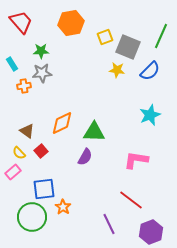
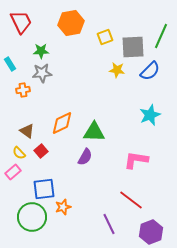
red trapezoid: rotated 15 degrees clockwise
gray square: moved 5 px right; rotated 25 degrees counterclockwise
cyan rectangle: moved 2 px left
orange cross: moved 1 px left, 4 px down
orange star: rotated 21 degrees clockwise
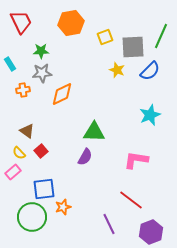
yellow star: rotated 14 degrees clockwise
orange diamond: moved 29 px up
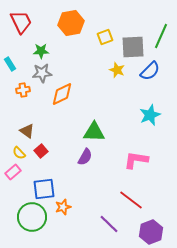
purple line: rotated 20 degrees counterclockwise
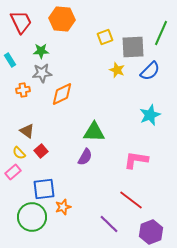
orange hexagon: moved 9 px left, 4 px up; rotated 15 degrees clockwise
green line: moved 3 px up
cyan rectangle: moved 4 px up
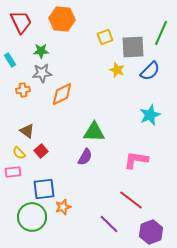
pink rectangle: rotated 35 degrees clockwise
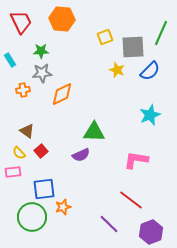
purple semicircle: moved 4 px left, 2 px up; rotated 36 degrees clockwise
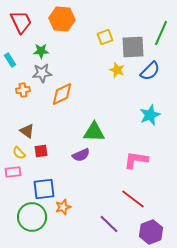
red square: rotated 32 degrees clockwise
red line: moved 2 px right, 1 px up
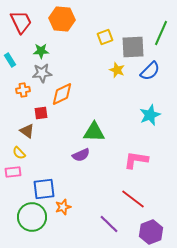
red square: moved 38 px up
